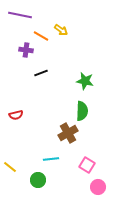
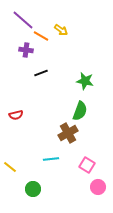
purple line: moved 3 px right, 5 px down; rotated 30 degrees clockwise
green semicircle: moved 2 px left; rotated 18 degrees clockwise
green circle: moved 5 px left, 9 px down
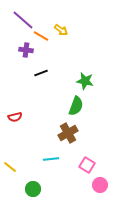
green semicircle: moved 4 px left, 5 px up
red semicircle: moved 1 px left, 2 px down
pink circle: moved 2 px right, 2 px up
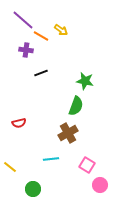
red semicircle: moved 4 px right, 6 px down
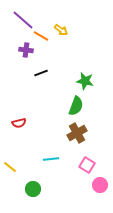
brown cross: moved 9 px right
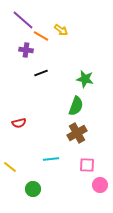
green star: moved 2 px up
pink square: rotated 28 degrees counterclockwise
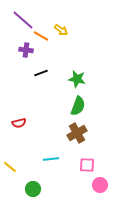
green star: moved 8 px left
green semicircle: moved 2 px right
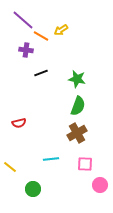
yellow arrow: rotated 112 degrees clockwise
pink square: moved 2 px left, 1 px up
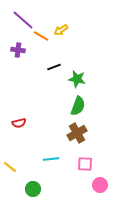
purple cross: moved 8 px left
black line: moved 13 px right, 6 px up
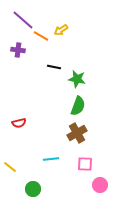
black line: rotated 32 degrees clockwise
